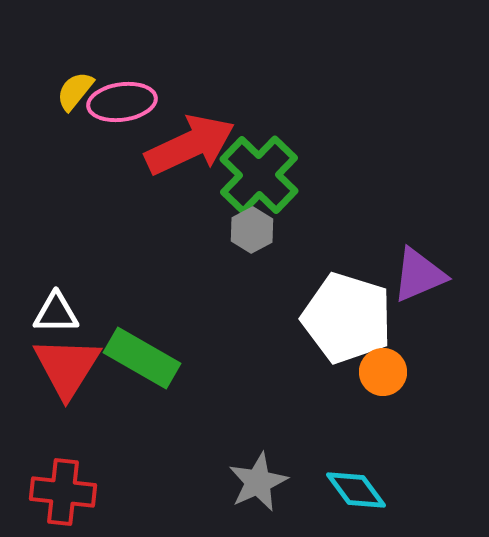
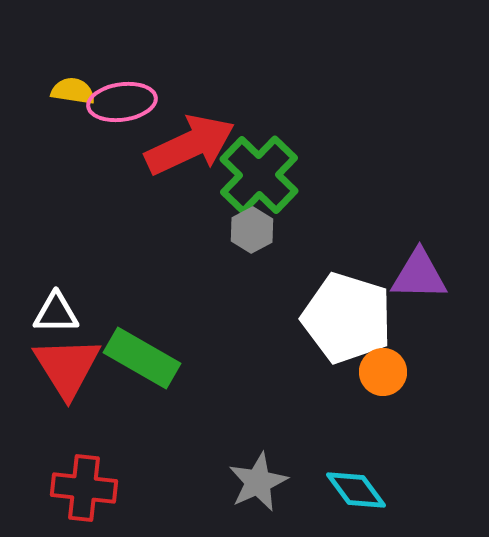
yellow semicircle: moved 2 px left; rotated 60 degrees clockwise
purple triangle: rotated 24 degrees clockwise
red triangle: rotated 4 degrees counterclockwise
red cross: moved 21 px right, 4 px up
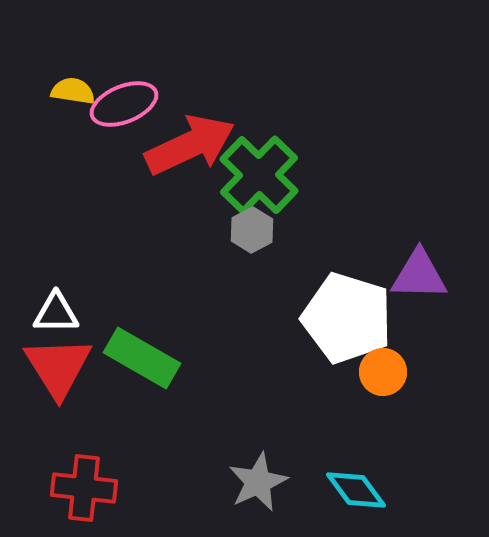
pink ellipse: moved 2 px right, 2 px down; rotated 14 degrees counterclockwise
red triangle: moved 9 px left
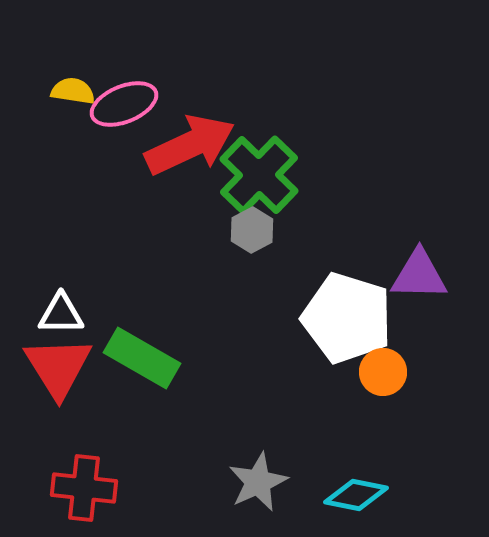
white triangle: moved 5 px right, 1 px down
cyan diamond: moved 5 px down; rotated 42 degrees counterclockwise
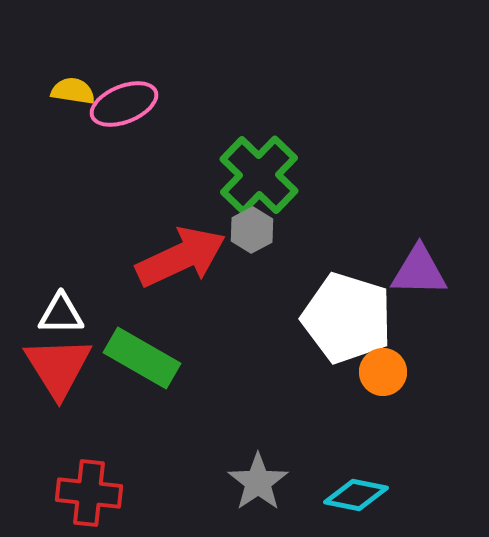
red arrow: moved 9 px left, 112 px down
purple triangle: moved 4 px up
gray star: rotated 10 degrees counterclockwise
red cross: moved 5 px right, 5 px down
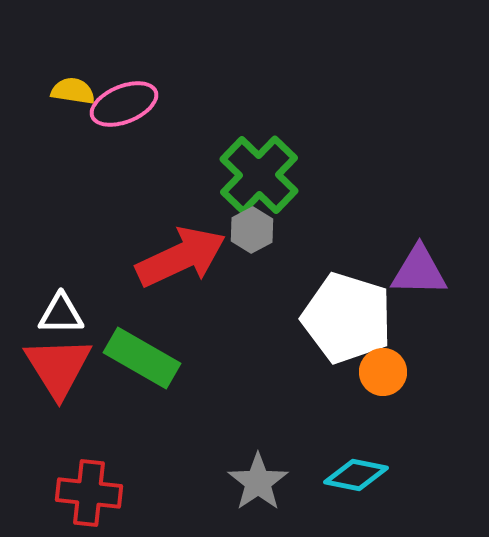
cyan diamond: moved 20 px up
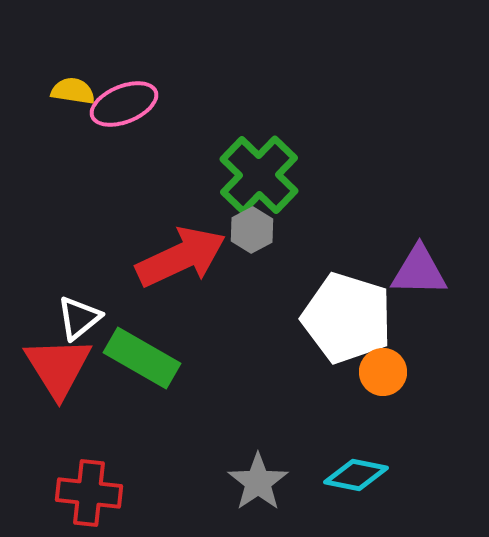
white triangle: moved 18 px right, 4 px down; rotated 39 degrees counterclockwise
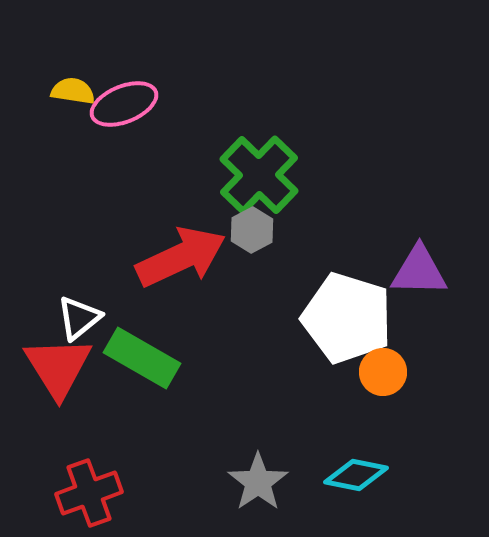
red cross: rotated 26 degrees counterclockwise
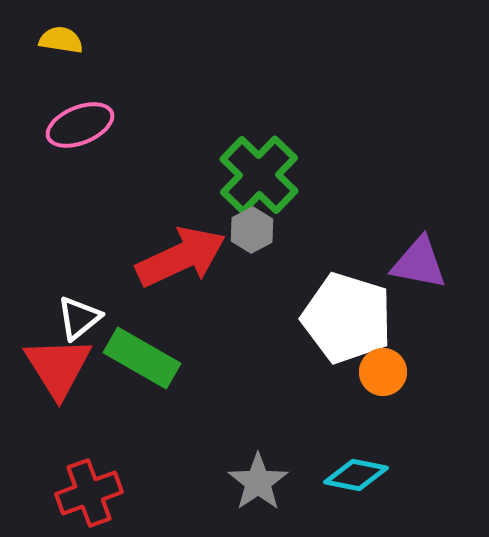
yellow semicircle: moved 12 px left, 51 px up
pink ellipse: moved 44 px left, 21 px down
purple triangle: moved 8 px up; rotated 10 degrees clockwise
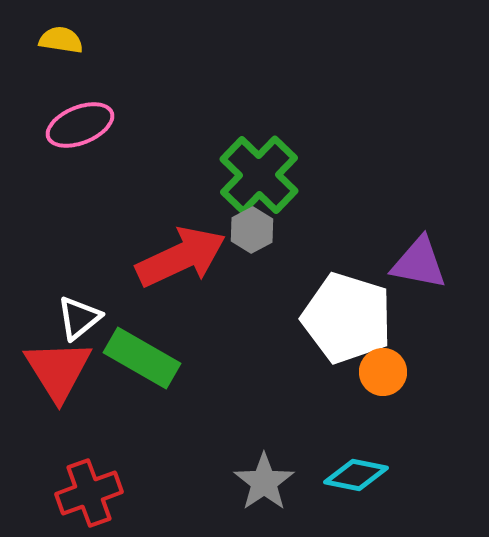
red triangle: moved 3 px down
gray star: moved 6 px right
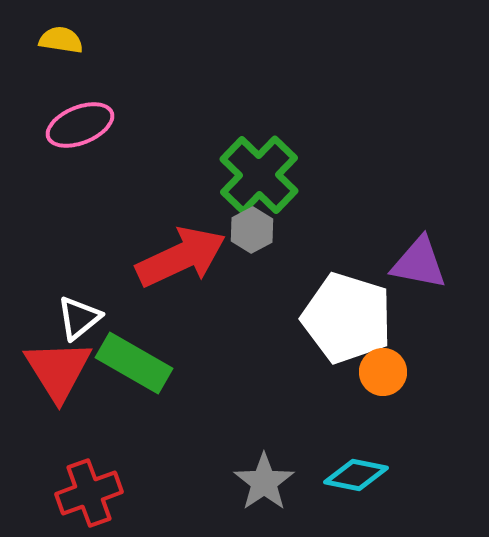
green rectangle: moved 8 px left, 5 px down
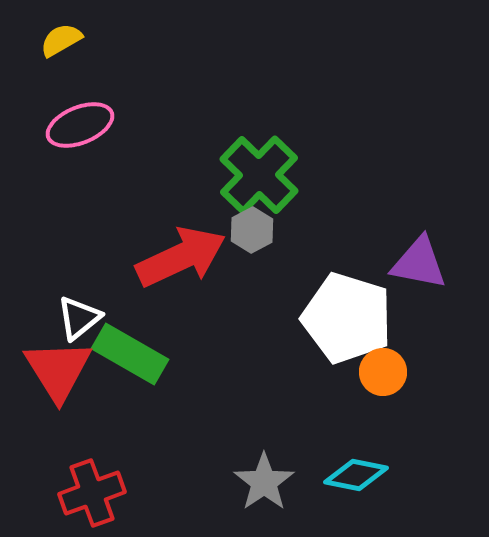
yellow semicircle: rotated 39 degrees counterclockwise
green rectangle: moved 4 px left, 9 px up
red cross: moved 3 px right
